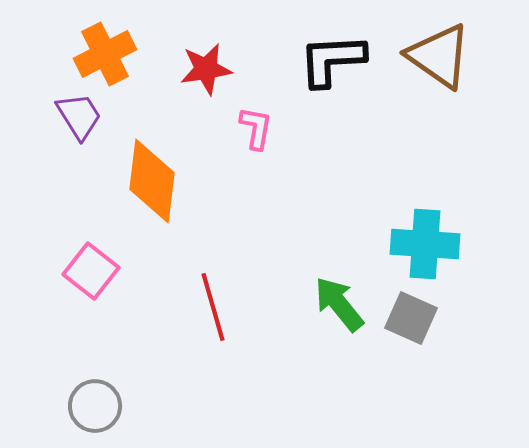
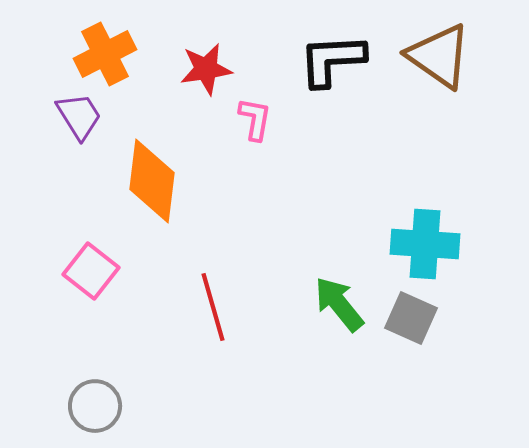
pink L-shape: moved 1 px left, 9 px up
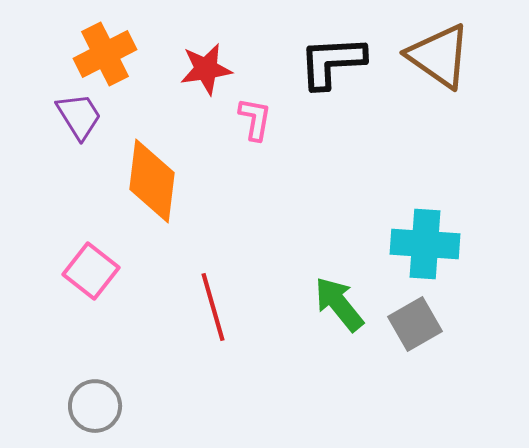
black L-shape: moved 2 px down
gray square: moved 4 px right, 6 px down; rotated 36 degrees clockwise
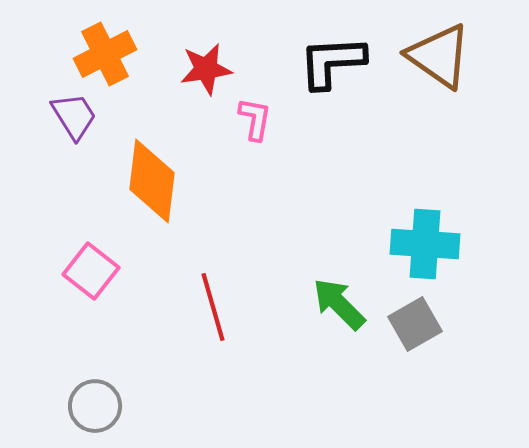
purple trapezoid: moved 5 px left
green arrow: rotated 6 degrees counterclockwise
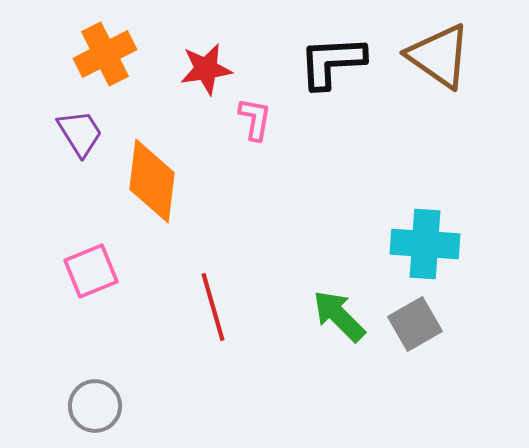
purple trapezoid: moved 6 px right, 17 px down
pink square: rotated 30 degrees clockwise
green arrow: moved 12 px down
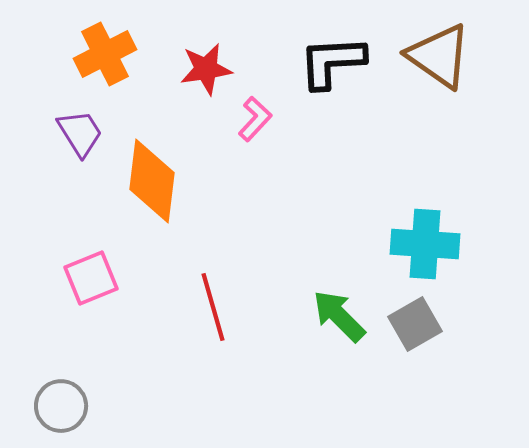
pink L-shape: rotated 33 degrees clockwise
pink square: moved 7 px down
gray circle: moved 34 px left
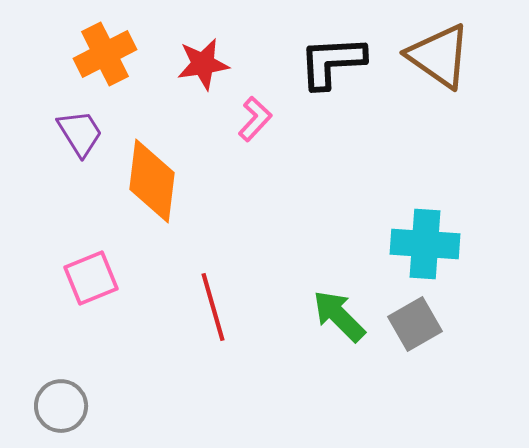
red star: moved 3 px left, 5 px up
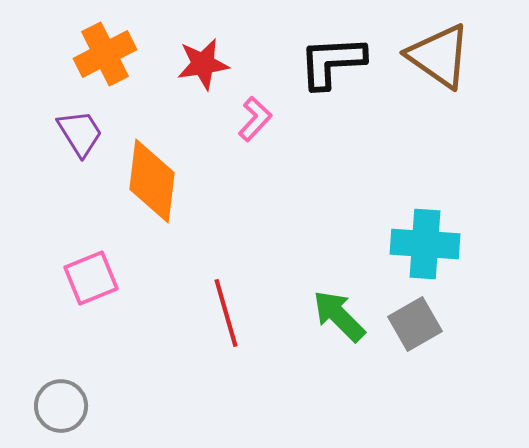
red line: moved 13 px right, 6 px down
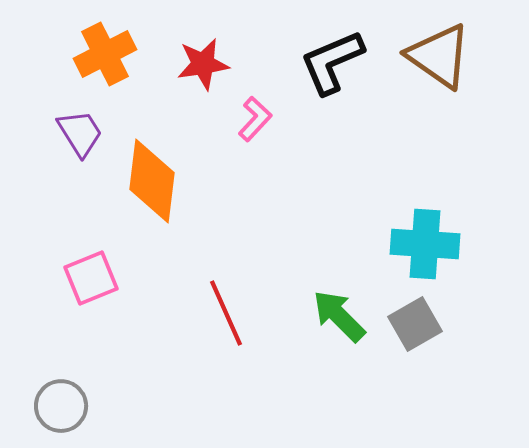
black L-shape: rotated 20 degrees counterclockwise
red line: rotated 8 degrees counterclockwise
